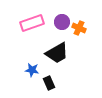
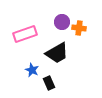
pink rectangle: moved 7 px left, 11 px down
orange cross: rotated 16 degrees counterclockwise
blue star: rotated 16 degrees clockwise
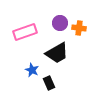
purple circle: moved 2 px left, 1 px down
pink rectangle: moved 2 px up
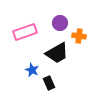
orange cross: moved 8 px down
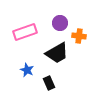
blue star: moved 5 px left
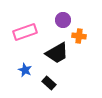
purple circle: moved 3 px right, 3 px up
blue star: moved 2 px left
black rectangle: rotated 24 degrees counterclockwise
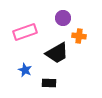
purple circle: moved 2 px up
black rectangle: rotated 40 degrees counterclockwise
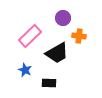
pink rectangle: moved 5 px right, 4 px down; rotated 25 degrees counterclockwise
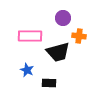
pink rectangle: rotated 45 degrees clockwise
black trapezoid: moved 1 px right, 1 px up; rotated 15 degrees clockwise
blue star: moved 2 px right
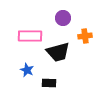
orange cross: moved 6 px right; rotated 16 degrees counterclockwise
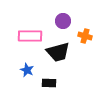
purple circle: moved 3 px down
orange cross: rotated 24 degrees clockwise
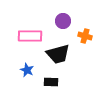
black trapezoid: moved 2 px down
black rectangle: moved 2 px right, 1 px up
